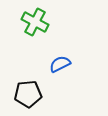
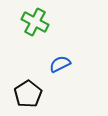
black pentagon: rotated 28 degrees counterclockwise
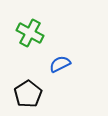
green cross: moved 5 px left, 11 px down
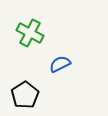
black pentagon: moved 3 px left, 1 px down
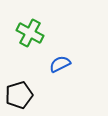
black pentagon: moved 6 px left; rotated 16 degrees clockwise
